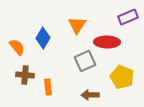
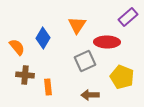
purple rectangle: rotated 18 degrees counterclockwise
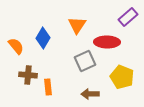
orange semicircle: moved 1 px left, 1 px up
brown cross: moved 3 px right
brown arrow: moved 1 px up
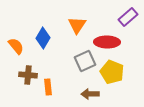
yellow pentagon: moved 10 px left, 5 px up
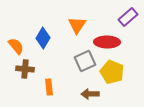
brown cross: moved 3 px left, 6 px up
orange rectangle: moved 1 px right
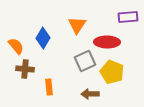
purple rectangle: rotated 36 degrees clockwise
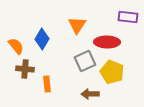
purple rectangle: rotated 12 degrees clockwise
blue diamond: moved 1 px left, 1 px down
orange rectangle: moved 2 px left, 3 px up
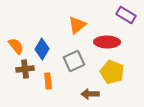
purple rectangle: moved 2 px left, 2 px up; rotated 24 degrees clockwise
orange triangle: rotated 18 degrees clockwise
blue diamond: moved 10 px down
gray square: moved 11 px left
brown cross: rotated 12 degrees counterclockwise
orange rectangle: moved 1 px right, 3 px up
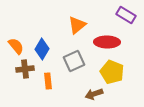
brown arrow: moved 4 px right; rotated 18 degrees counterclockwise
